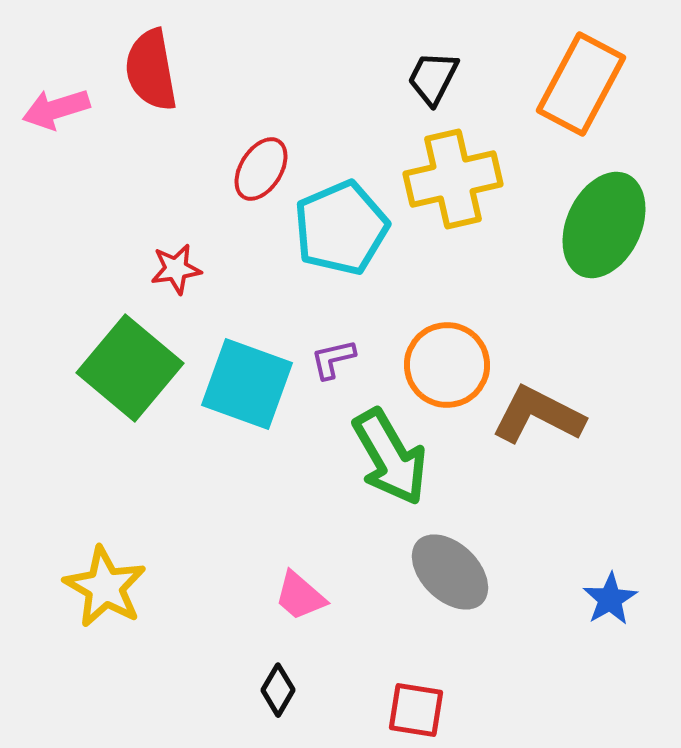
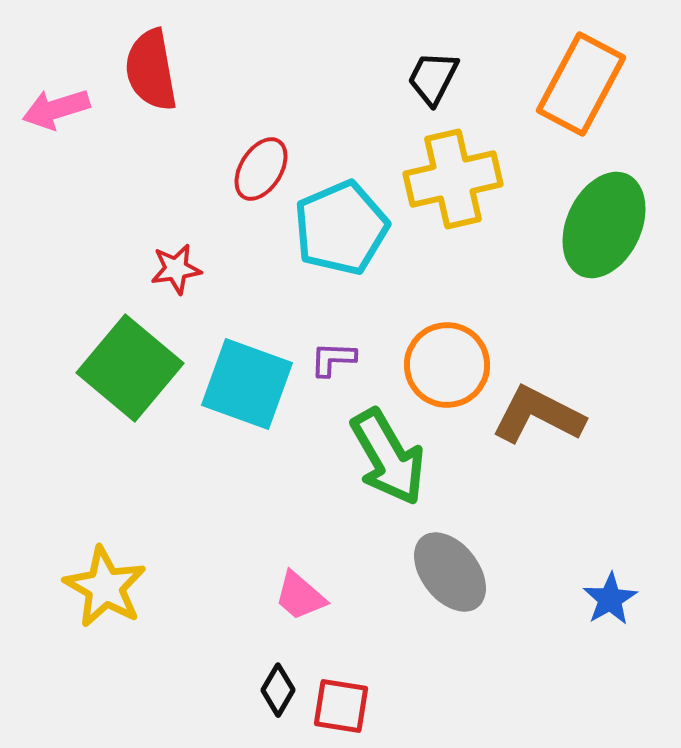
purple L-shape: rotated 15 degrees clockwise
green arrow: moved 2 px left
gray ellipse: rotated 8 degrees clockwise
red square: moved 75 px left, 4 px up
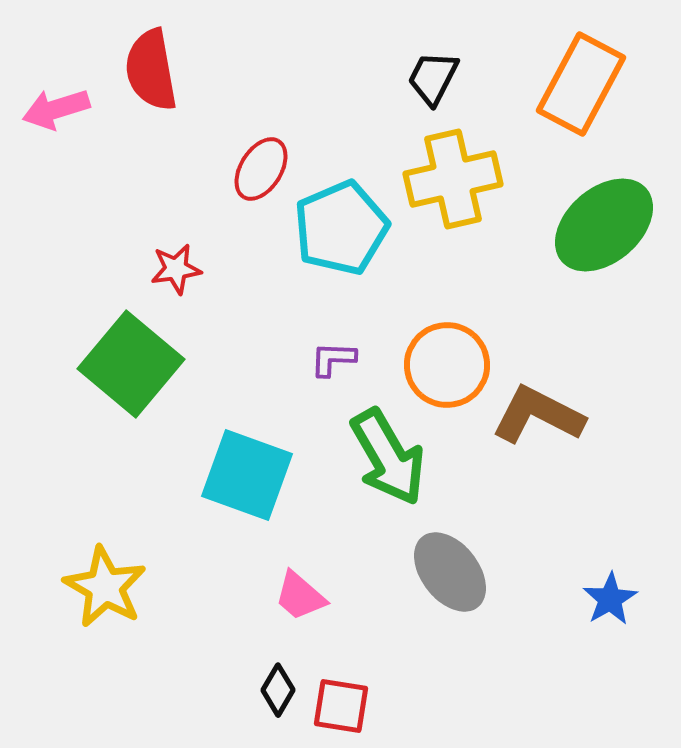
green ellipse: rotated 24 degrees clockwise
green square: moved 1 px right, 4 px up
cyan square: moved 91 px down
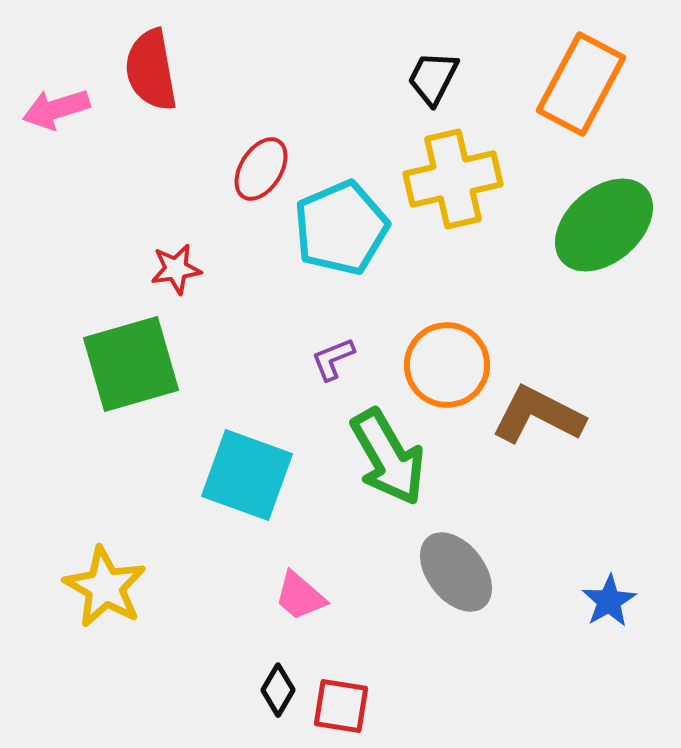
purple L-shape: rotated 24 degrees counterclockwise
green square: rotated 34 degrees clockwise
gray ellipse: moved 6 px right
blue star: moved 1 px left, 2 px down
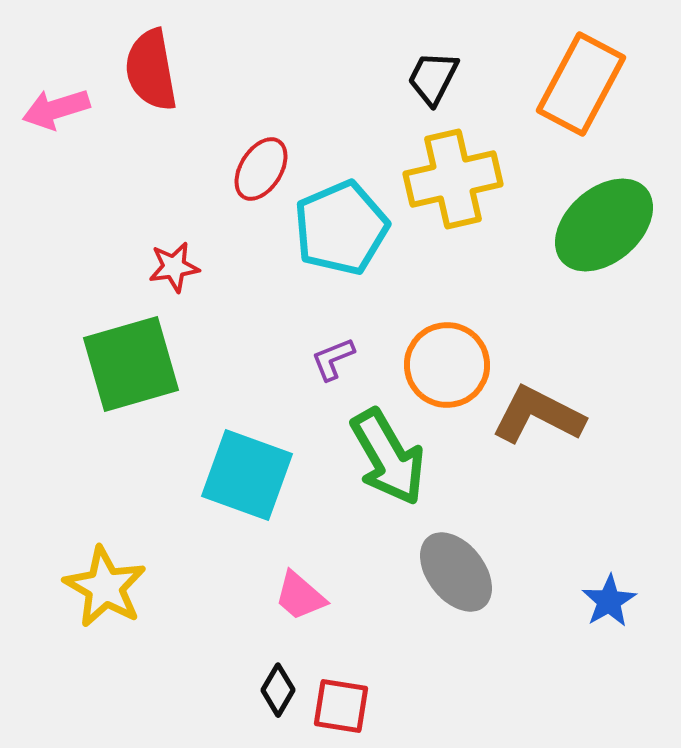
red star: moved 2 px left, 2 px up
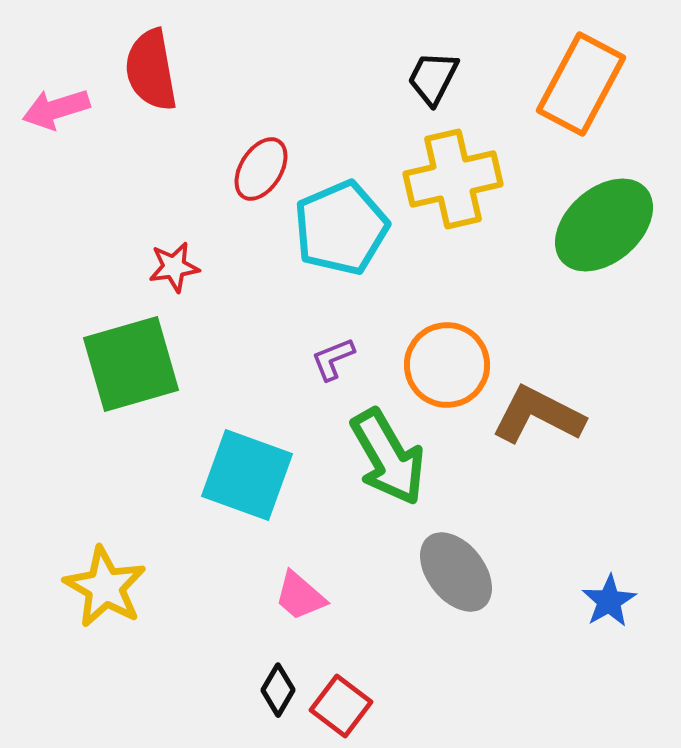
red square: rotated 28 degrees clockwise
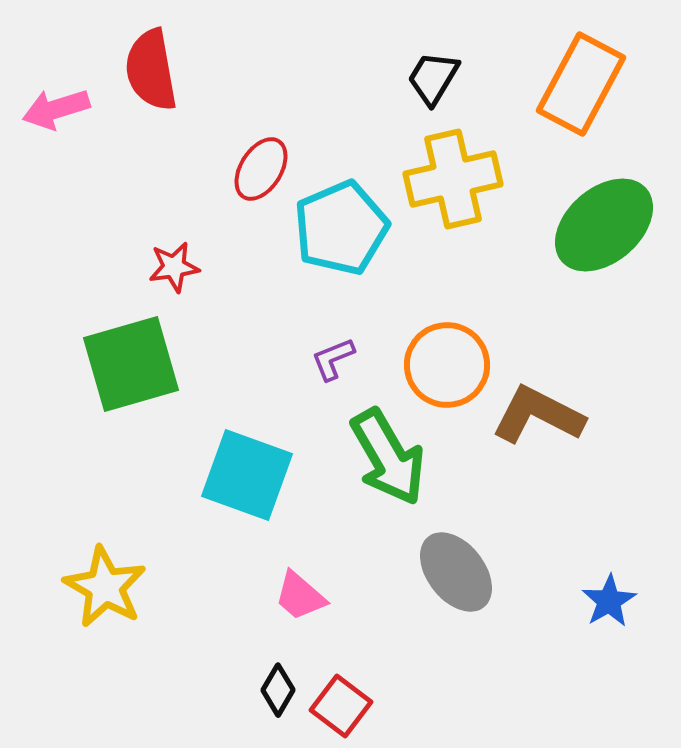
black trapezoid: rotated 4 degrees clockwise
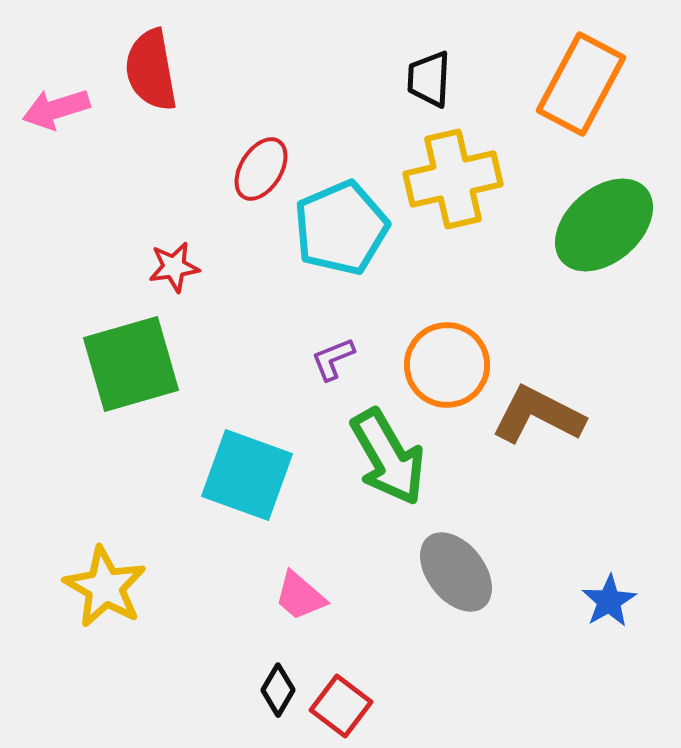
black trapezoid: moved 4 px left, 1 px down; rotated 28 degrees counterclockwise
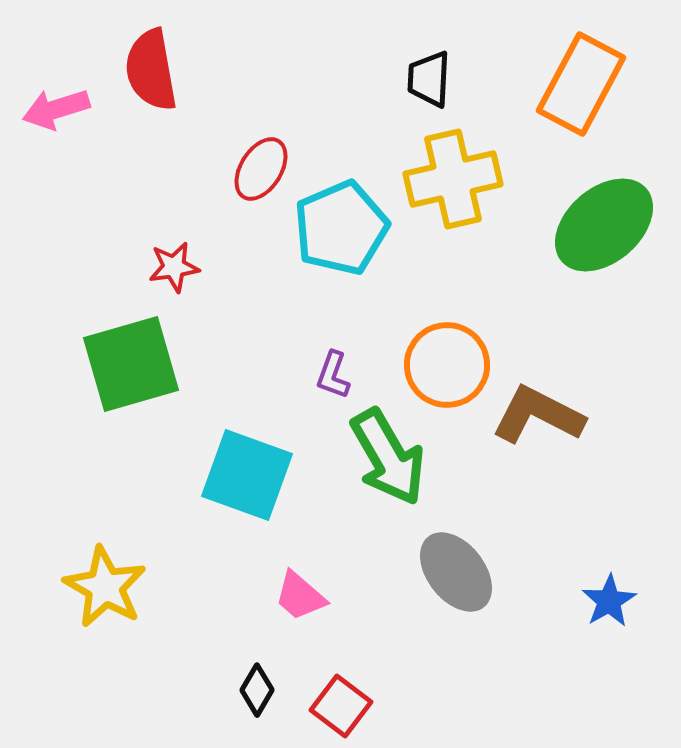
purple L-shape: moved 16 px down; rotated 48 degrees counterclockwise
black diamond: moved 21 px left
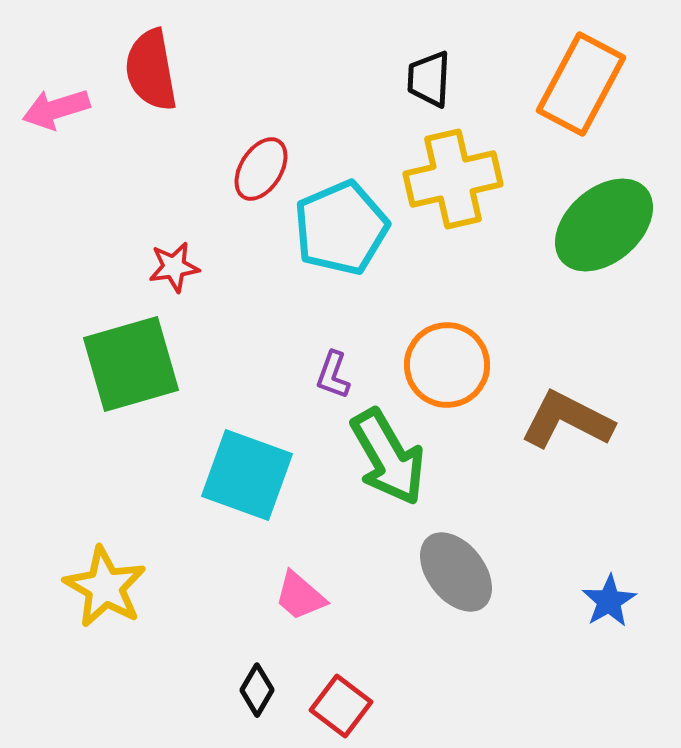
brown L-shape: moved 29 px right, 5 px down
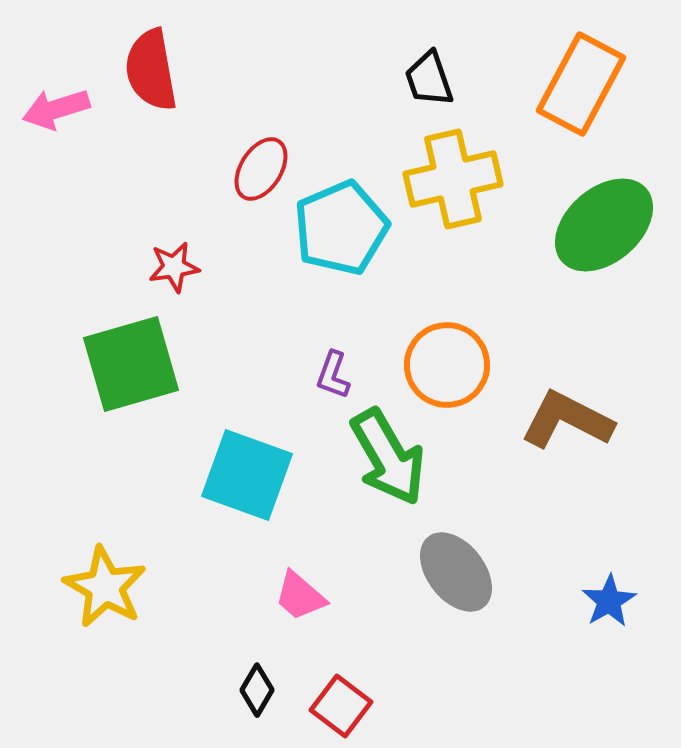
black trapezoid: rotated 22 degrees counterclockwise
